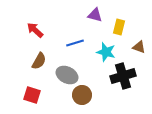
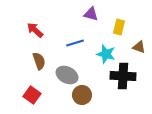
purple triangle: moved 4 px left, 1 px up
cyan star: moved 2 px down
brown semicircle: rotated 48 degrees counterclockwise
black cross: rotated 20 degrees clockwise
red square: rotated 18 degrees clockwise
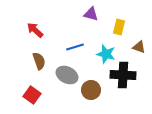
blue line: moved 4 px down
black cross: moved 1 px up
brown circle: moved 9 px right, 5 px up
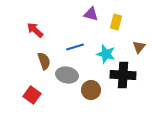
yellow rectangle: moved 3 px left, 5 px up
brown triangle: rotated 48 degrees clockwise
brown semicircle: moved 5 px right
gray ellipse: rotated 15 degrees counterclockwise
